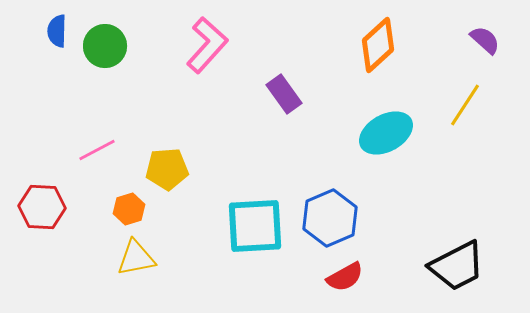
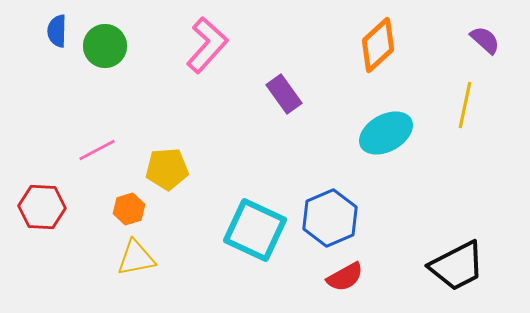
yellow line: rotated 21 degrees counterclockwise
cyan square: moved 4 px down; rotated 28 degrees clockwise
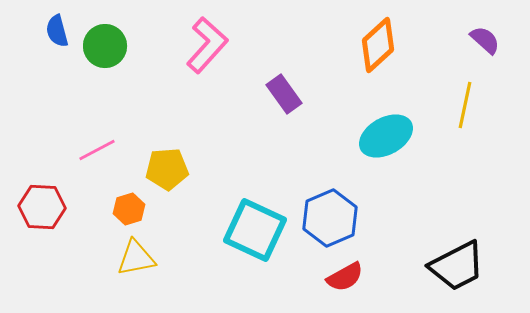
blue semicircle: rotated 16 degrees counterclockwise
cyan ellipse: moved 3 px down
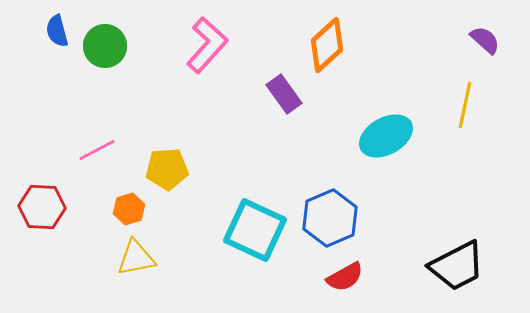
orange diamond: moved 51 px left
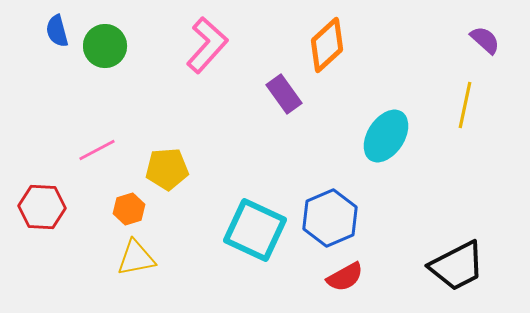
cyan ellipse: rotated 28 degrees counterclockwise
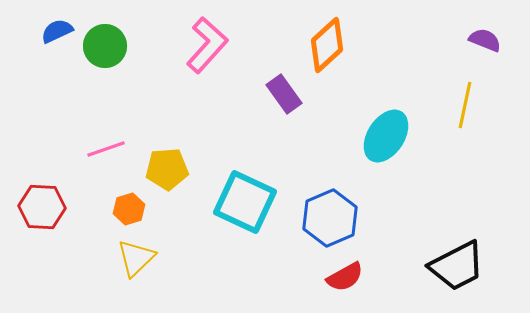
blue semicircle: rotated 80 degrees clockwise
purple semicircle: rotated 20 degrees counterclockwise
pink line: moved 9 px right, 1 px up; rotated 9 degrees clockwise
cyan square: moved 10 px left, 28 px up
yellow triangle: rotated 33 degrees counterclockwise
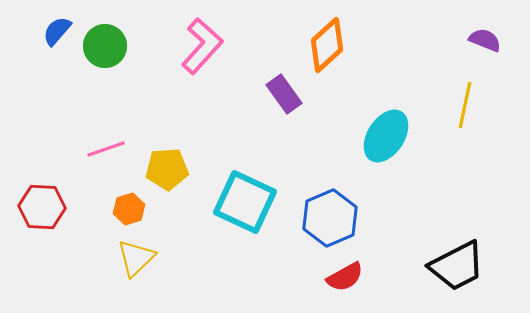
blue semicircle: rotated 24 degrees counterclockwise
pink L-shape: moved 5 px left, 1 px down
